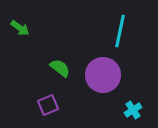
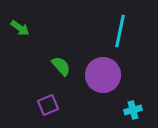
green semicircle: moved 1 px right, 2 px up; rotated 10 degrees clockwise
cyan cross: rotated 18 degrees clockwise
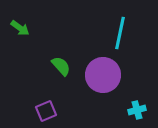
cyan line: moved 2 px down
purple square: moved 2 px left, 6 px down
cyan cross: moved 4 px right
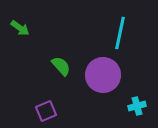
cyan cross: moved 4 px up
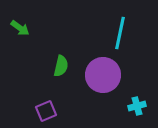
green semicircle: rotated 55 degrees clockwise
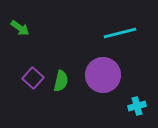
cyan line: rotated 64 degrees clockwise
green semicircle: moved 15 px down
purple square: moved 13 px left, 33 px up; rotated 25 degrees counterclockwise
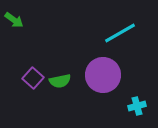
green arrow: moved 6 px left, 8 px up
cyan line: rotated 16 degrees counterclockwise
green semicircle: moved 1 px left; rotated 65 degrees clockwise
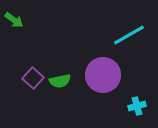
cyan line: moved 9 px right, 2 px down
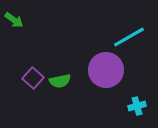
cyan line: moved 2 px down
purple circle: moved 3 px right, 5 px up
